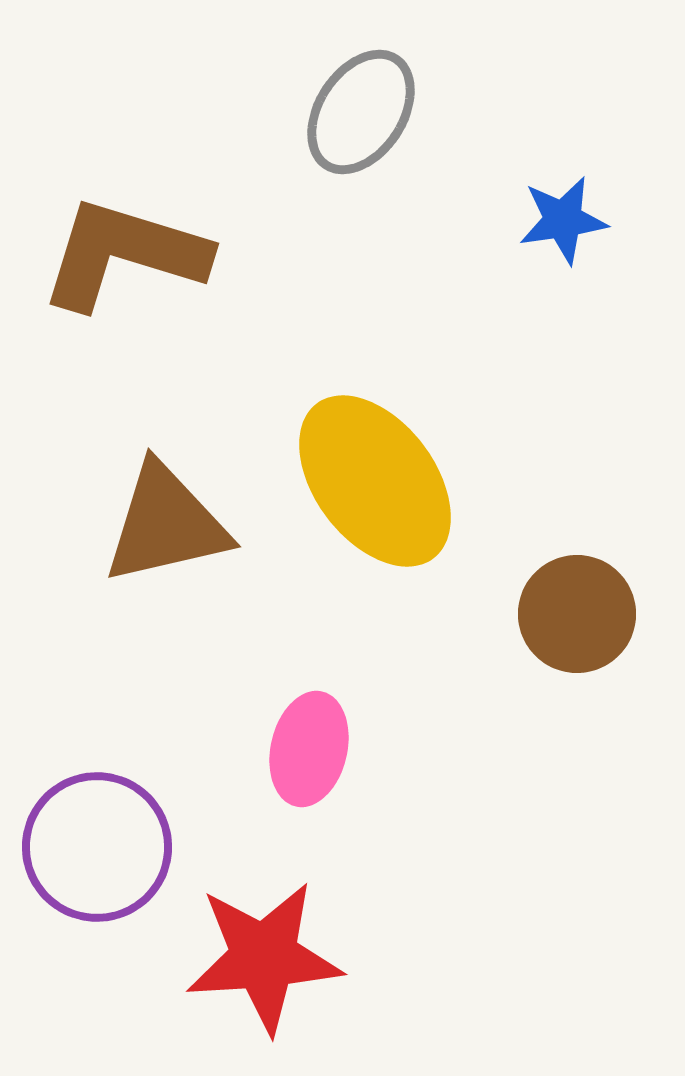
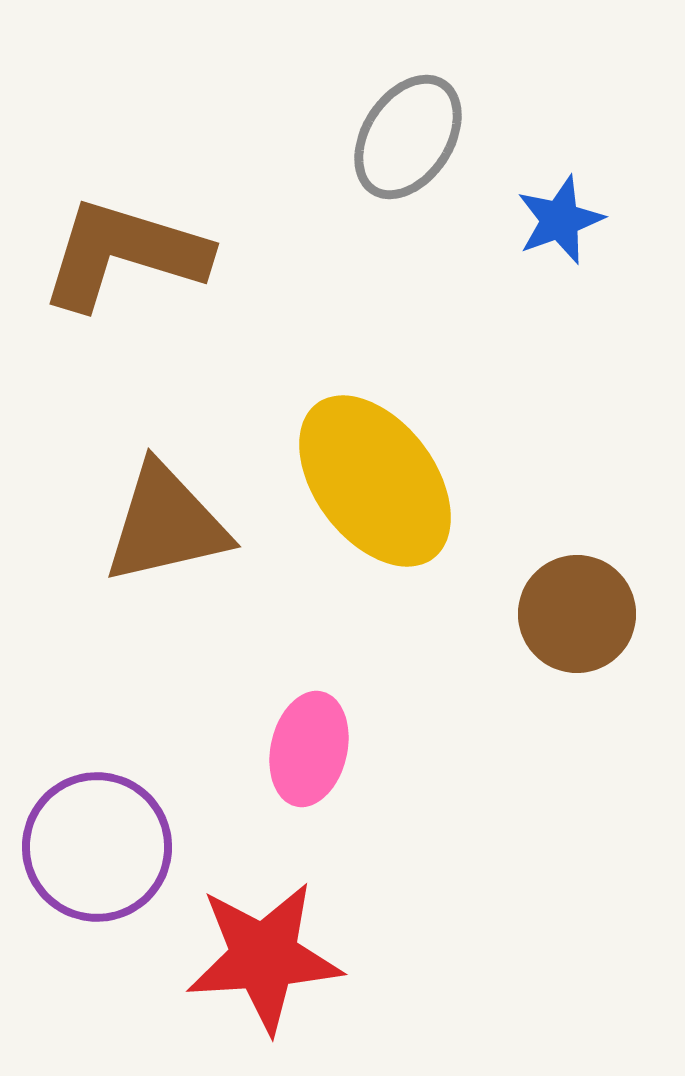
gray ellipse: moved 47 px right, 25 px down
blue star: moved 3 px left; rotated 12 degrees counterclockwise
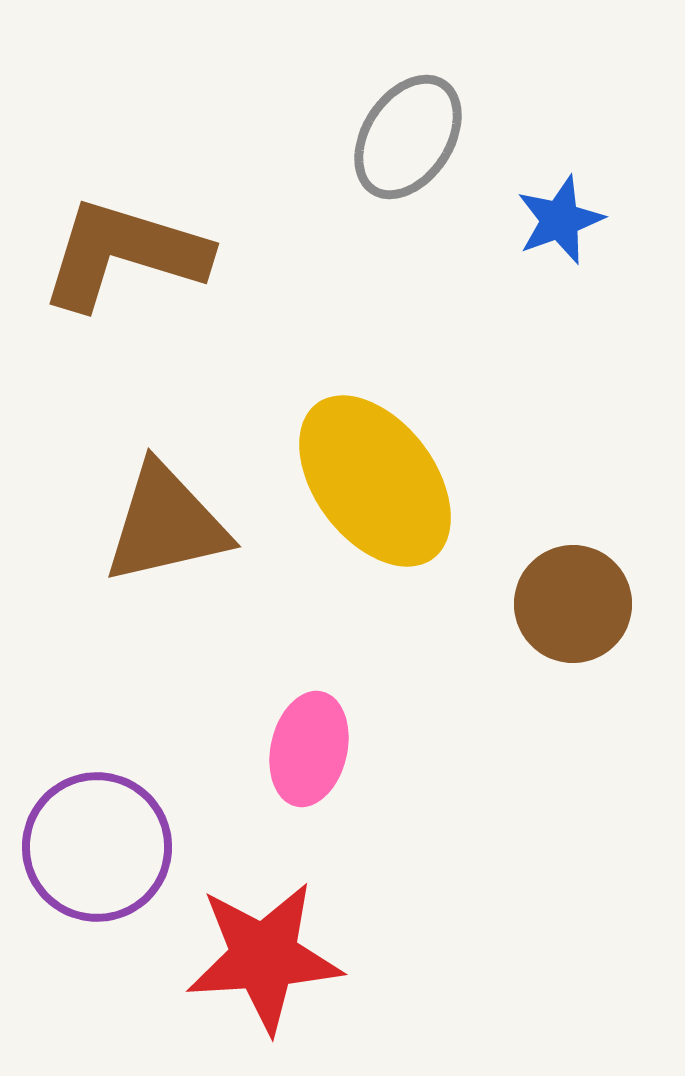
brown circle: moved 4 px left, 10 px up
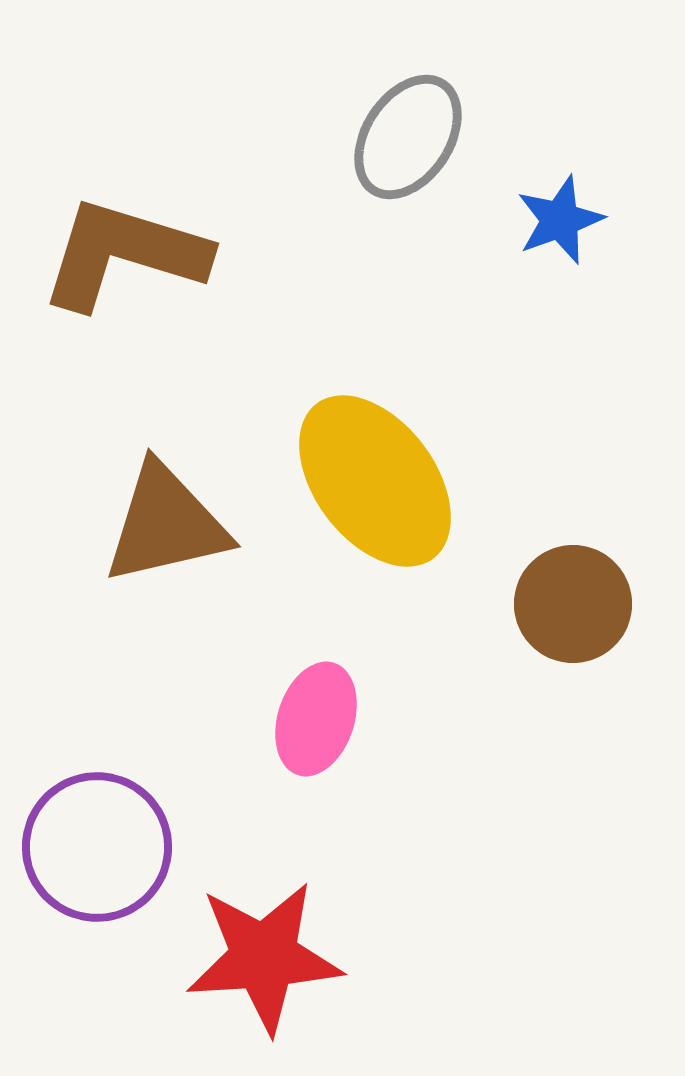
pink ellipse: moved 7 px right, 30 px up; rotated 5 degrees clockwise
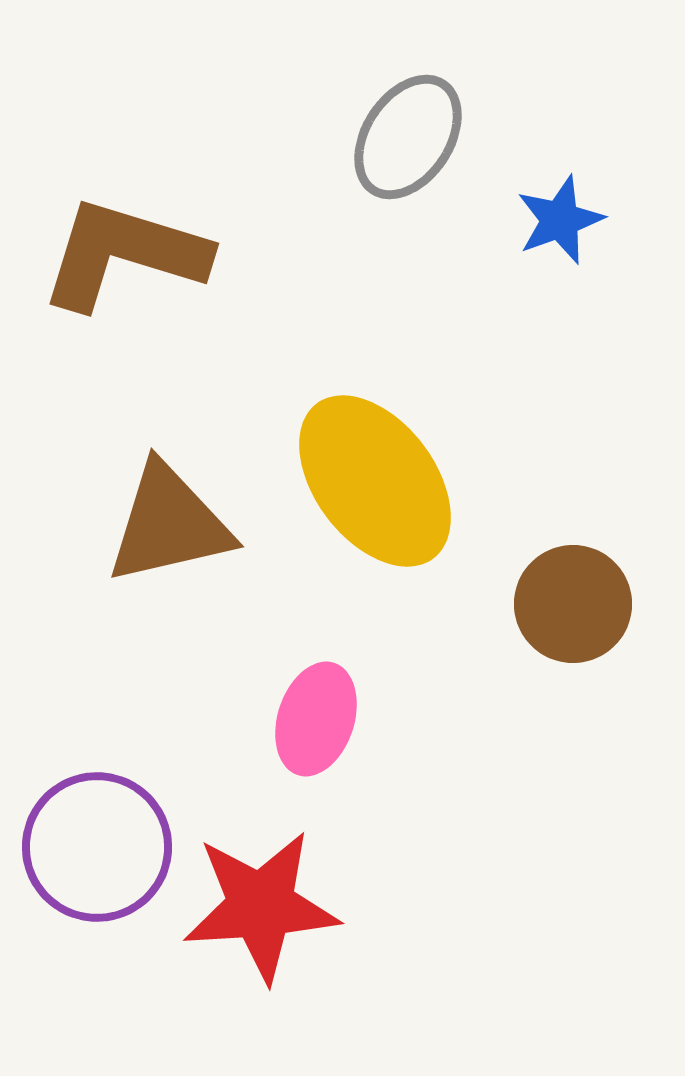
brown triangle: moved 3 px right
red star: moved 3 px left, 51 px up
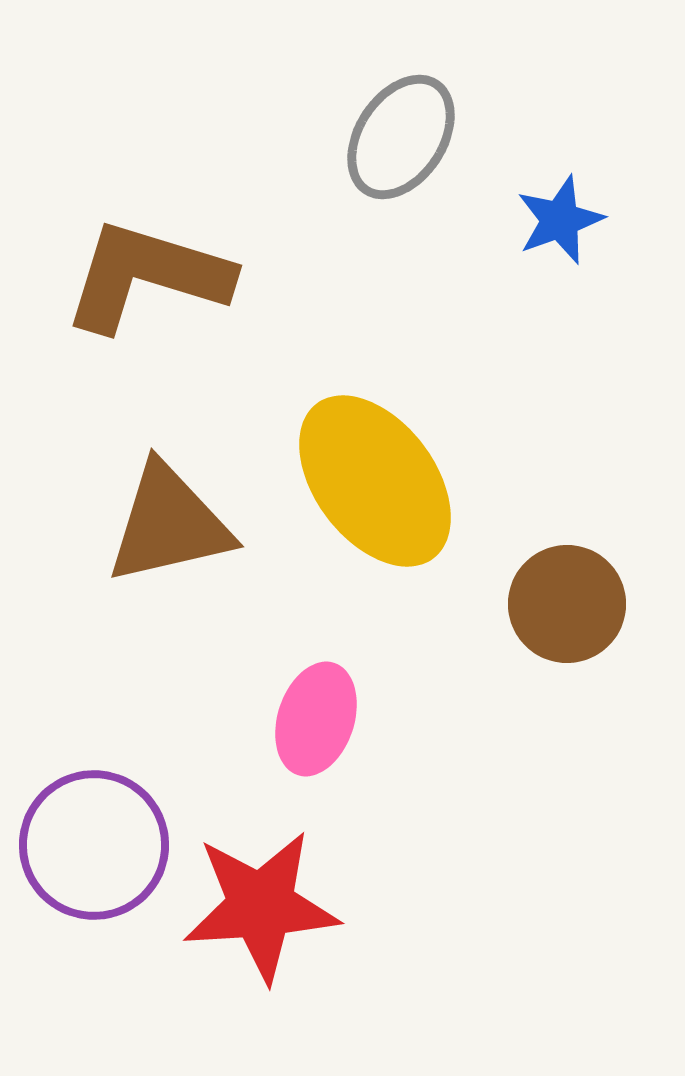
gray ellipse: moved 7 px left
brown L-shape: moved 23 px right, 22 px down
brown circle: moved 6 px left
purple circle: moved 3 px left, 2 px up
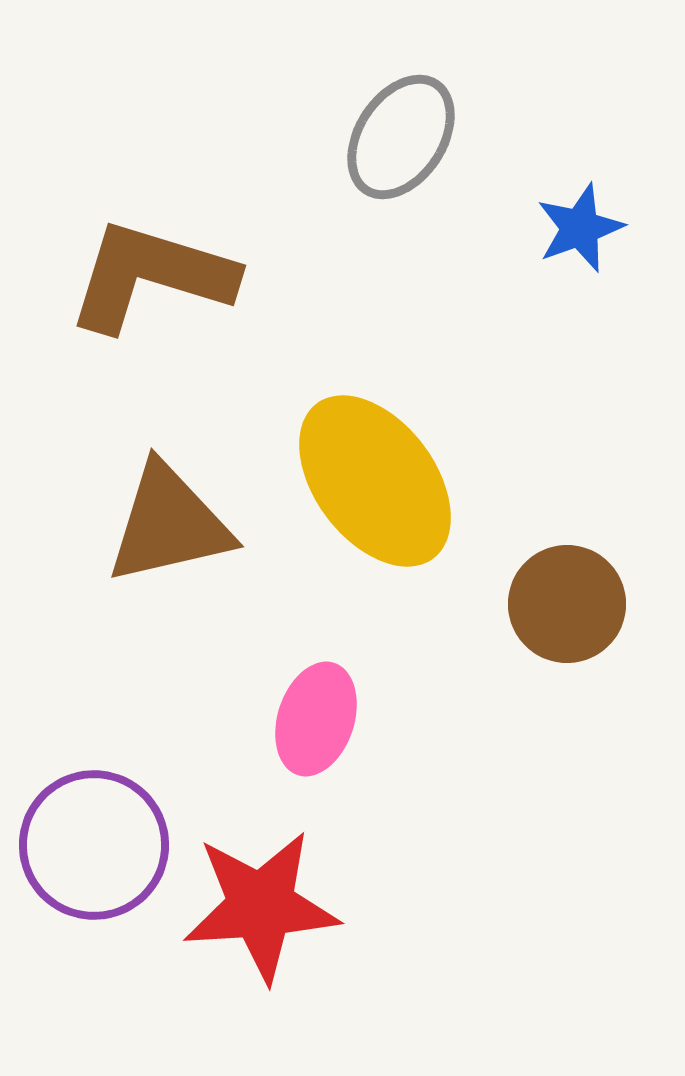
blue star: moved 20 px right, 8 px down
brown L-shape: moved 4 px right
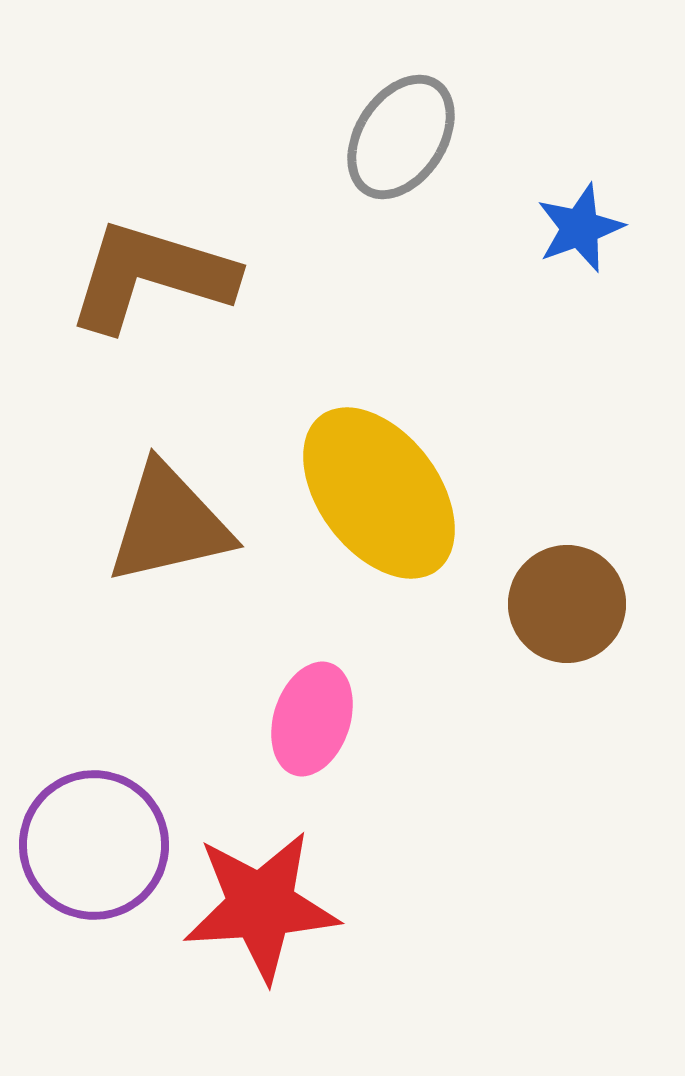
yellow ellipse: moved 4 px right, 12 px down
pink ellipse: moved 4 px left
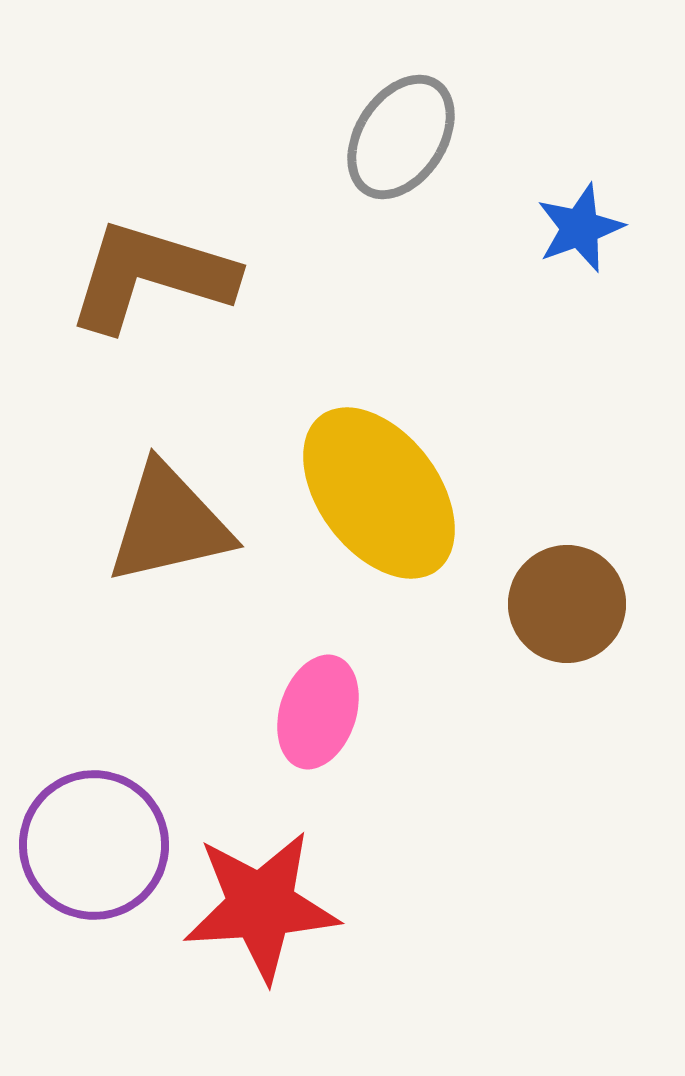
pink ellipse: moved 6 px right, 7 px up
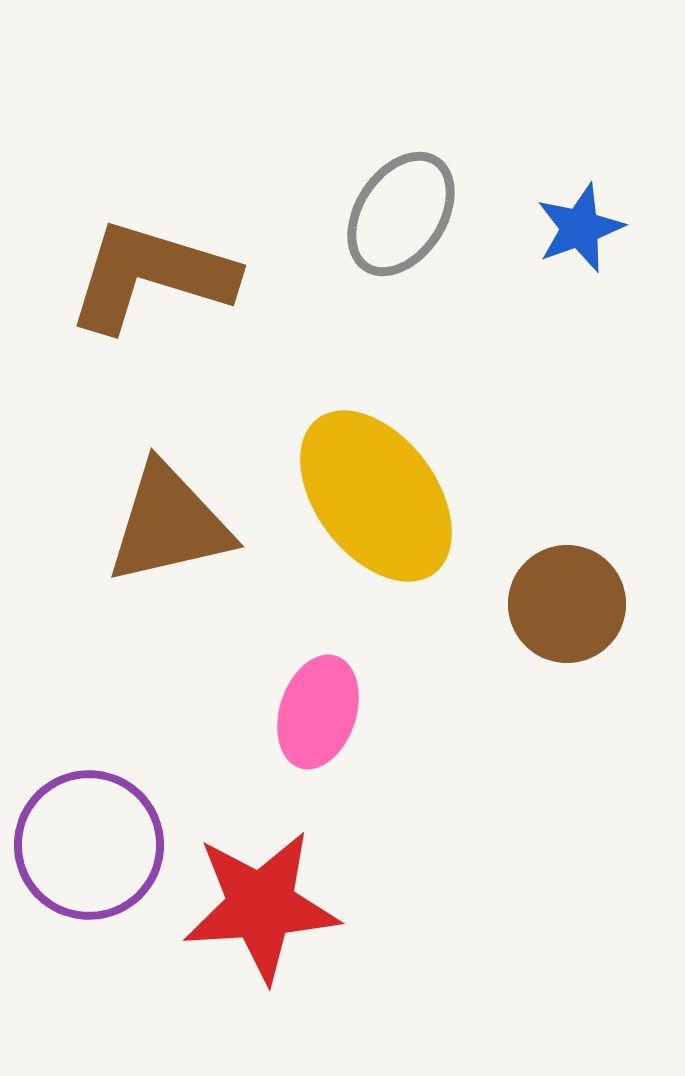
gray ellipse: moved 77 px down
yellow ellipse: moved 3 px left, 3 px down
purple circle: moved 5 px left
